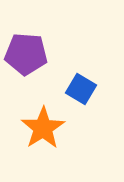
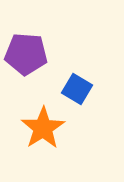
blue square: moved 4 px left
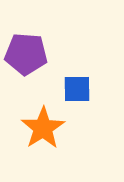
blue square: rotated 32 degrees counterclockwise
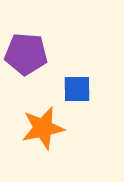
orange star: rotated 21 degrees clockwise
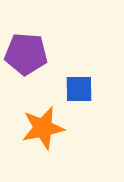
blue square: moved 2 px right
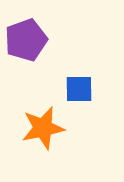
purple pentagon: moved 14 px up; rotated 24 degrees counterclockwise
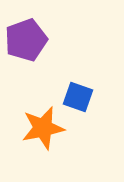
blue square: moved 1 px left, 8 px down; rotated 20 degrees clockwise
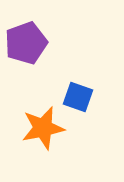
purple pentagon: moved 3 px down
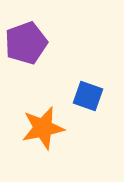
blue square: moved 10 px right, 1 px up
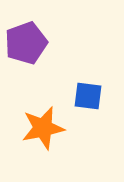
blue square: rotated 12 degrees counterclockwise
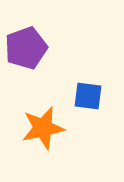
purple pentagon: moved 5 px down
